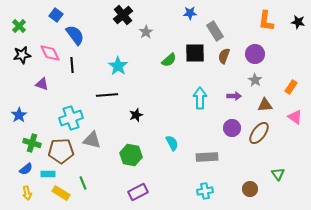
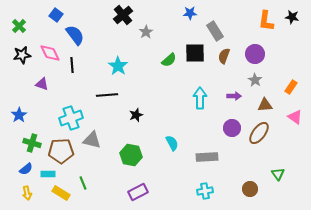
black star at (298, 22): moved 6 px left, 5 px up
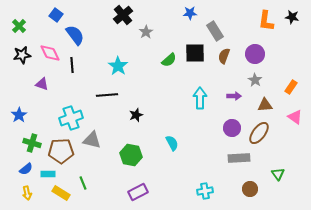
gray rectangle at (207, 157): moved 32 px right, 1 px down
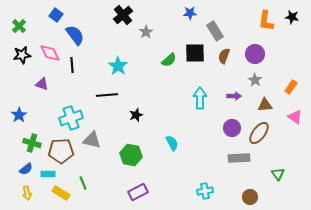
brown circle at (250, 189): moved 8 px down
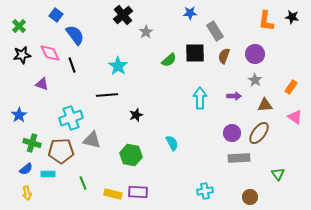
black line at (72, 65): rotated 14 degrees counterclockwise
purple circle at (232, 128): moved 5 px down
purple rectangle at (138, 192): rotated 30 degrees clockwise
yellow rectangle at (61, 193): moved 52 px right, 1 px down; rotated 18 degrees counterclockwise
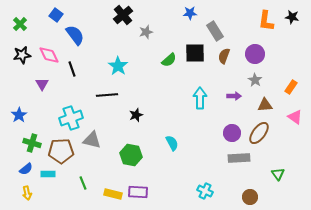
green cross at (19, 26): moved 1 px right, 2 px up
gray star at (146, 32): rotated 16 degrees clockwise
pink diamond at (50, 53): moved 1 px left, 2 px down
black line at (72, 65): moved 4 px down
purple triangle at (42, 84): rotated 40 degrees clockwise
cyan cross at (205, 191): rotated 35 degrees clockwise
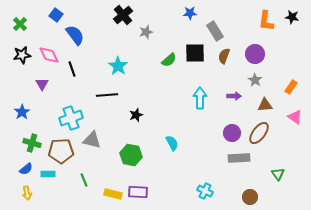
blue star at (19, 115): moved 3 px right, 3 px up
green line at (83, 183): moved 1 px right, 3 px up
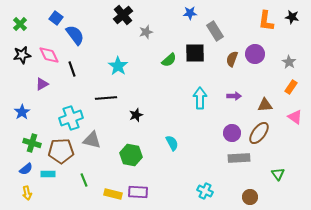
blue square at (56, 15): moved 3 px down
brown semicircle at (224, 56): moved 8 px right, 3 px down
gray star at (255, 80): moved 34 px right, 18 px up
purple triangle at (42, 84): rotated 32 degrees clockwise
black line at (107, 95): moved 1 px left, 3 px down
